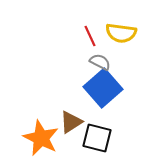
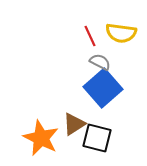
brown triangle: moved 3 px right, 2 px down
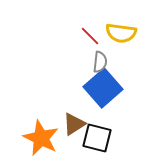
red line: rotated 20 degrees counterclockwise
gray semicircle: rotated 70 degrees clockwise
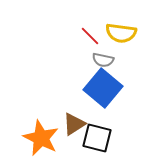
gray semicircle: moved 3 px right, 2 px up; rotated 95 degrees clockwise
blue square: rotated 9 degrees counterclockwise
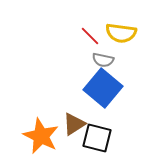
orange star: moved 2 px up
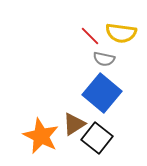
gray semicircle: moved 1 px right, 1 px up
blue square: moved 1 px left, 5 px down
black square: rotated 24 degrees clockwise
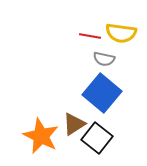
red line: rotated 35 degrees counterclockwise
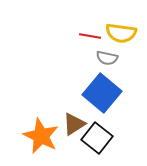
gray semicircle: moved 3 px right, 1 px up
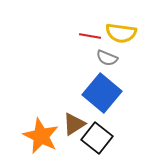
gray semicircle: rotated 10 degrees clockwise
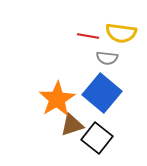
red line: moved 2 px left
gray semicircle: rotated 15 degrees counterclockwise
brown triangle: moved 2 px left, 1 px down; rotated 15 degrees clockwise
orange star: moved 16 px right, 37 px up; rotated 15 degrees clockwise
